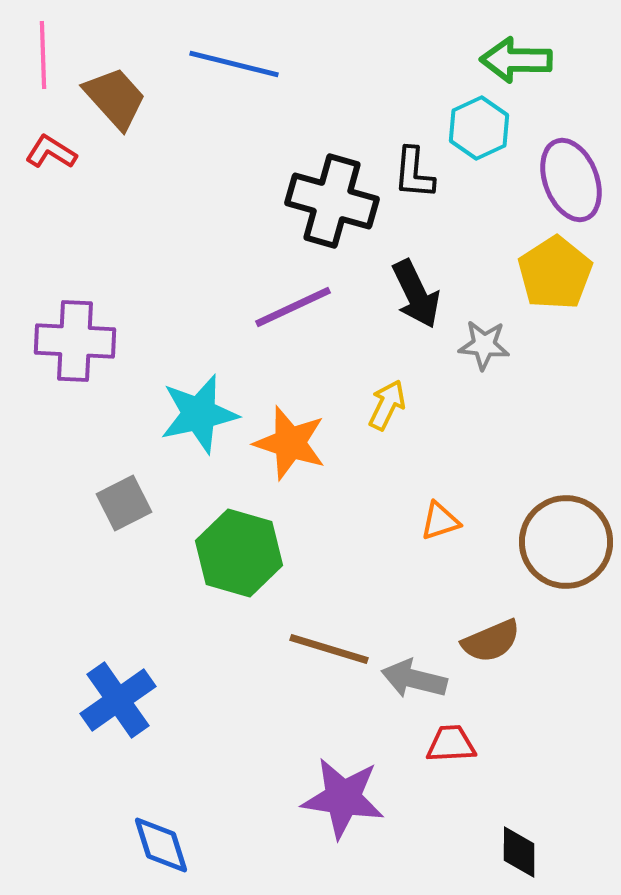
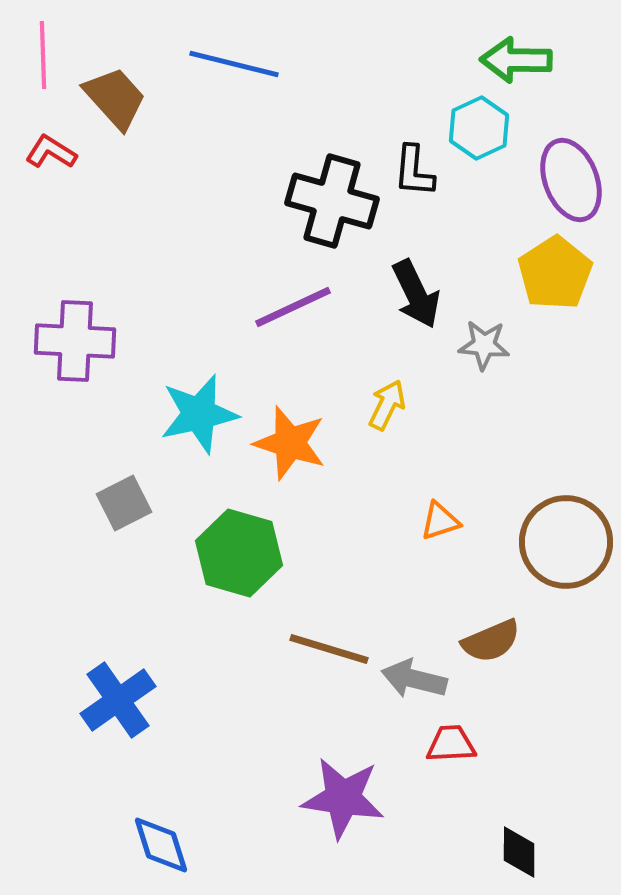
black L-shape: moved 2 px up
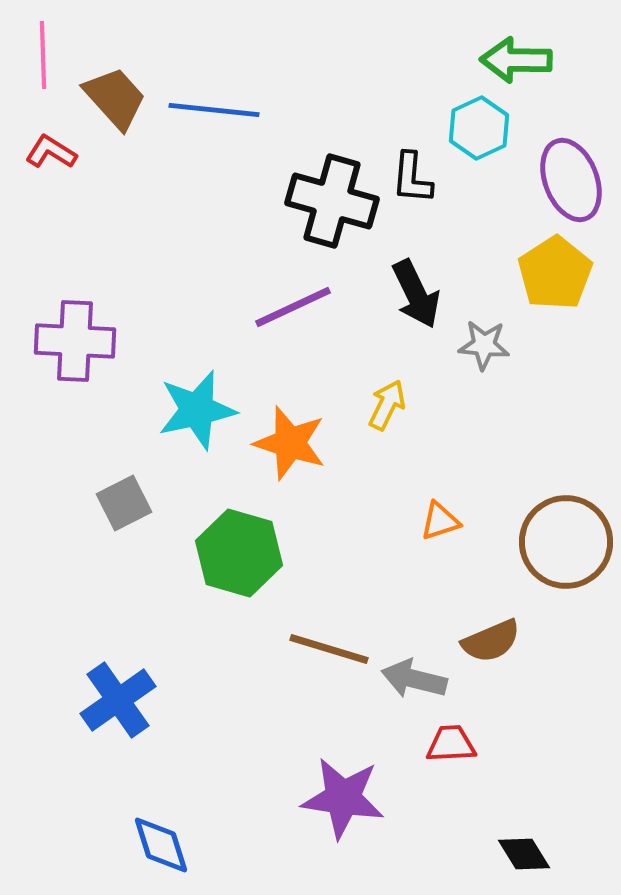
blue line: moved 20 px left, 46 px down; rotated 8 degrees counterclockwise
black L-shape: moved 2 px left, 7 px down
cyan star: moved 2 px left, 4 px up
black diamond: moved 5 px right, 2 px down; rotated 32 degrees counterclockwise
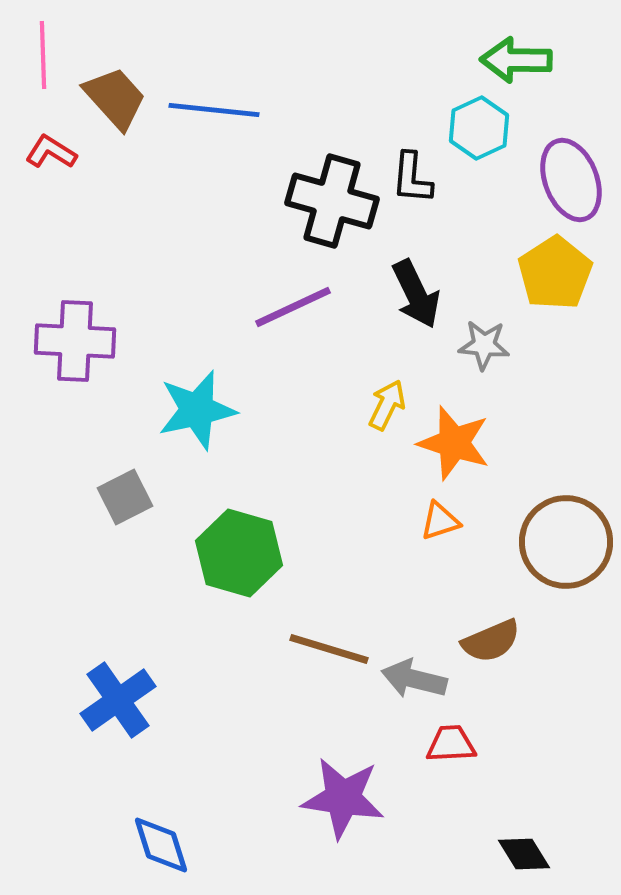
orange star: moved 164 px right
gray square: moved 1 px right, 6 px up
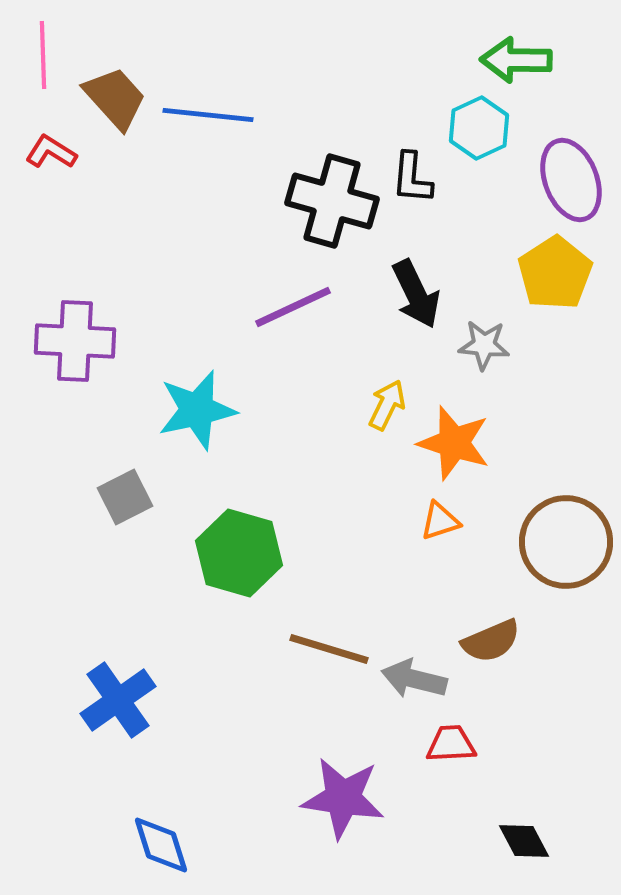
blue line: moved 6 px left, 5 px down
black diamond: moved 13 px up; rotated 4 degrees clockwise
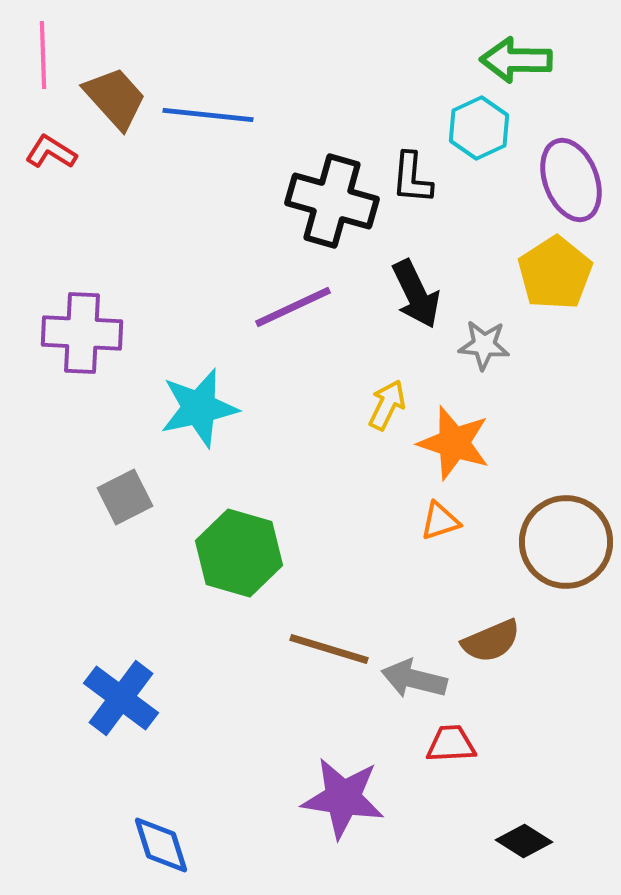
purple cross: moved 7 px right, 8 px up
cyan star: moved 2 px right, 2 px up
blue cross: moved 3 px right, 2 px up; rotated 18 degrees counterclockwise
black diamond: rotated 30 degrees counterclockwise
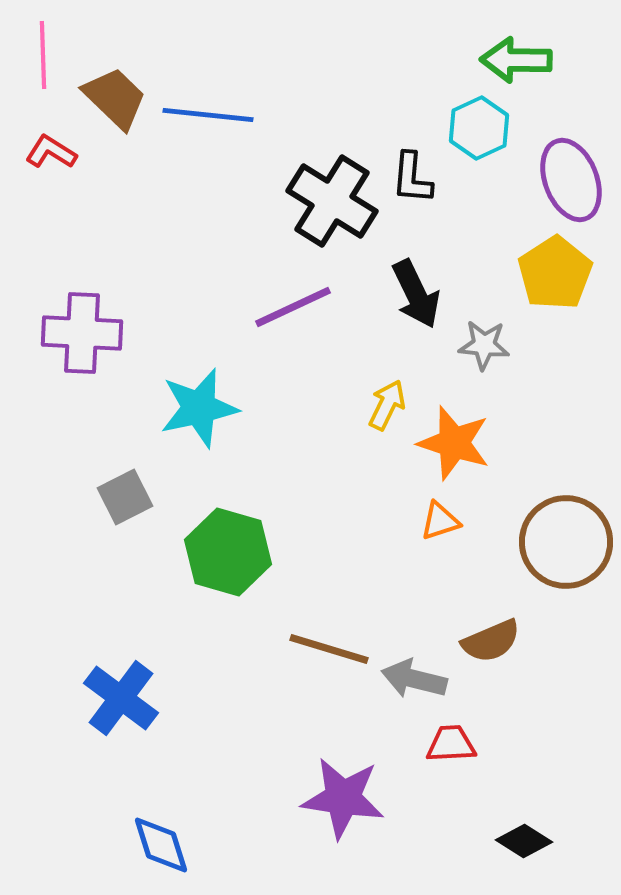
brown trapezoid: rotated 4 degrees counterclockwise
black cross: rotated 16 degrees clockwise
green hexagon: moved 11 px left, 1 px up
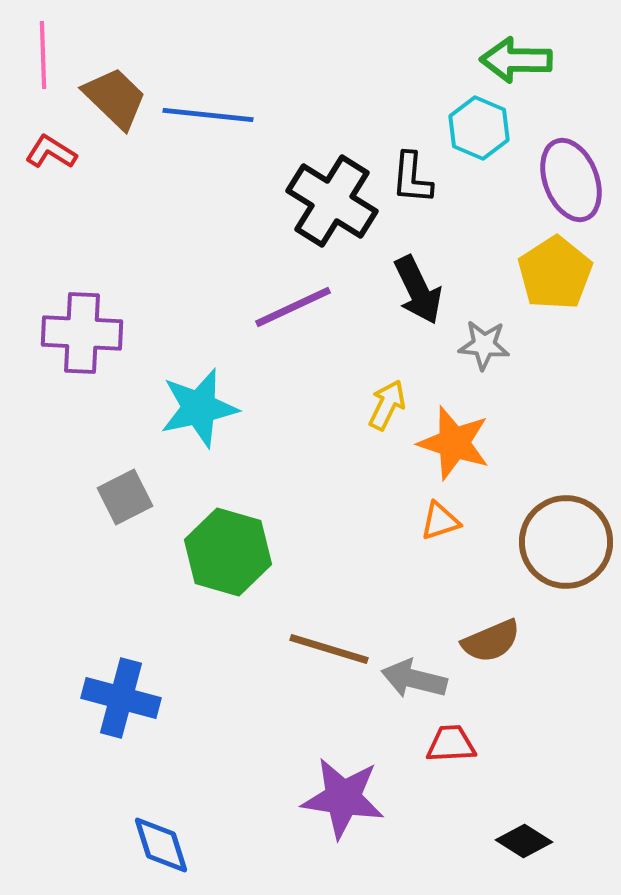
cyan hexagon: rotated 12 degrees counterclockwise
black arrow: moved 2 px right, 4 px up
blue cross: rotated 22 degrees counterclockwise
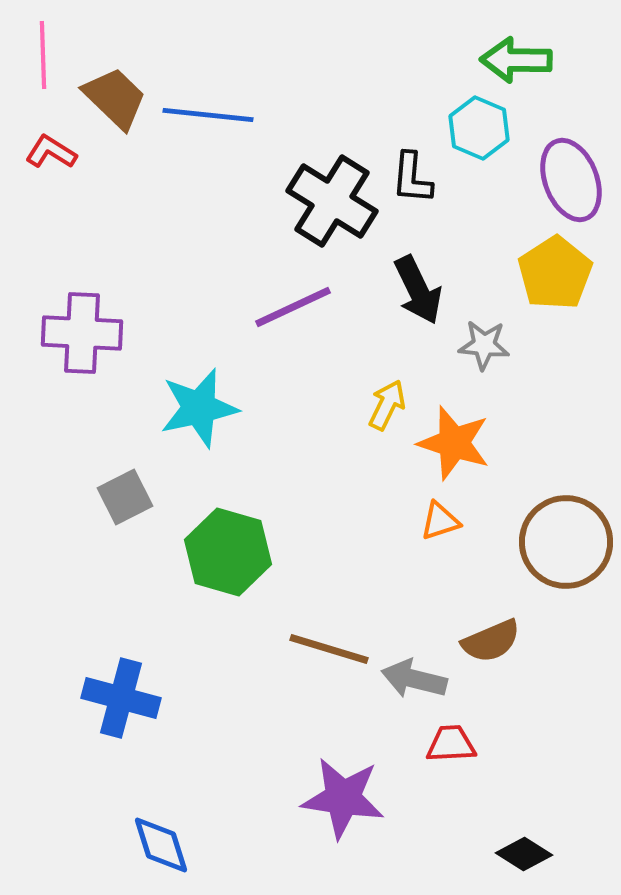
black diamond: moved 13 px down
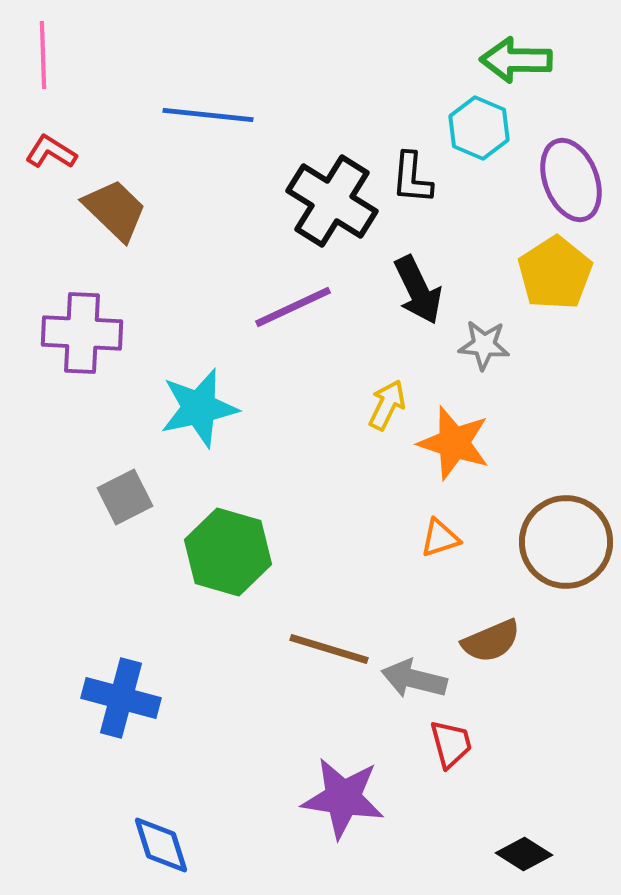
brown trapezoid: moved 112 px down
orange triangle: moved 17 px down
red trapezoid: rotated 78 degrees clockwise
